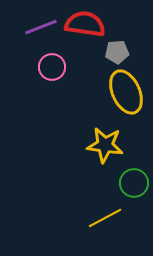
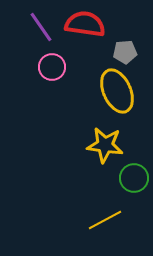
purple line: rotated 76 degrees clockwise
gray pentagon: moved 8 px right
yellow ellipse: moved 9 px left, 1 px up
green circle: moved 5 px up
yellow line: moved 2 px down
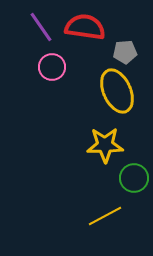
red semicircle: moved 3 px down
yellow star: rotated 9 degrees counterclockwise
yellow line: moved 4 px up
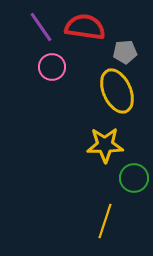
yellow line: moved 5 px down; rotated 44 degrees counterclockwise
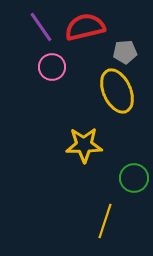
red semicircle: rotated 21 degrees counterclockwise
yellow star: moved 21 px left
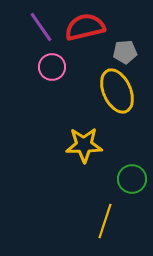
green circle: moved 2 px left, 1 px down
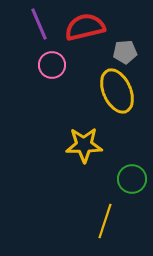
purple line: moved 2 px left, 3 px up; rotated 12 degrees clockwise
pink circle: moved 2 px up
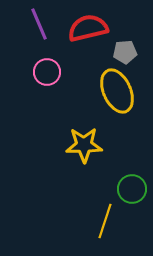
red semicircle: moved 3 px right, 1 px down
pink circle: moved 5 px left, 7 px down
green circle: moved 10 px down
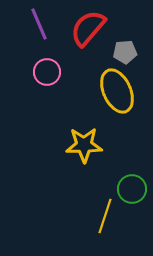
red semicircle: rotated 36 degrees counterclockwise
yellow line: moved 5 px up
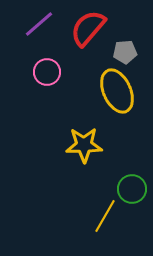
purple line: rotated 72 degrees clockwise
yellow line: rotated 12 degrees clockwise
